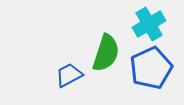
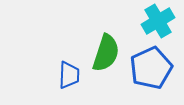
cyan cross: moved 9 px right, 3 px up
blue trapezoid: rotated 120 degrees clockwise
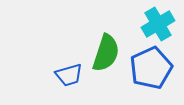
cyan cross: moved 3 px down
blue trapezoid: rotated 72 degrees clockwise
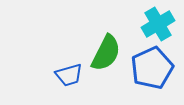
green semicircle: rotated 9 degrees clockwise
blue pentagon: moved 1 px right
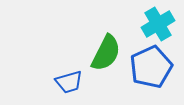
blue pentagon: moved 1 px left, 1 px up
blue trapezoid: moved 7 px down
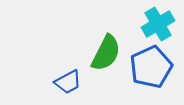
blue trapezoid: moved 1 px left; rotated 12 degrees counterclockwise
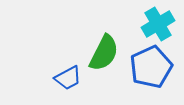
green semicircle: moved 2 px left
blue trapezoid: moved 4 px up
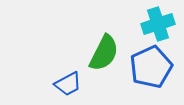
cyan cross: rotated 12 degrees clockwise
blue trapezoid: moved 6 px down
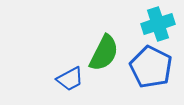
blue pentagon: rotated 21 degrees counterclockwise
blue trapezoid: moved 2 px right, 5 px up
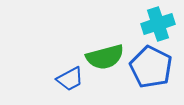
green semicircle: moved 1 px right, 4 px down; rotated 48 degrees clockwise
